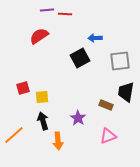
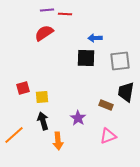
red semicircle: moved 5 px right, 3 px up
black square: moved 6 px right; rotated 30 degrees clockwise
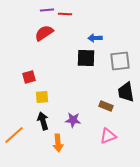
red square: moved 6 px right, 11 px up
black trapezoid: rotated 20 degrees counterclockwise
brown rectangle: moved 1 px down
purple star: moved 5 px left, 2 px down; rotated 28 degrees counterclockwise
orange arrow: moved 2 px down
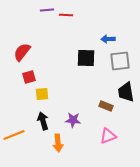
red line: moved 1 px right, 1 px down
red semicircle: moved 22 px left, 19 px down; rotated 18 degrees counterclockwise
blue arrow: moved 13 px right, 1 px down
yellow square: moved 3 px up
orange line: rotated 20 degrees clockwise
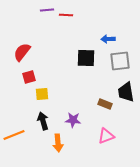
brown rectangle: moved 1 px left, 2 px up
pink triangle: moved 2 px left
